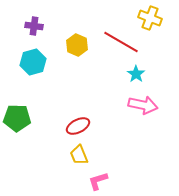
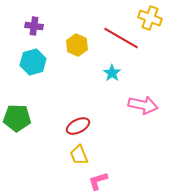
red line: moved 4 px up
cyan star: moved 24 px left, 1 px up
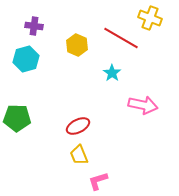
cyan hexagon: moved 7 px left, 3 px up
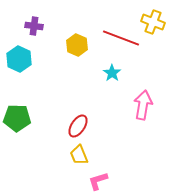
yellow cross: moved 3 px right, 4 px down
red line: rotated 9 degrees counterclockwise
cyan hexagon: moved 7 px left; rotated 20 degrees counterclockwise
pink arrow: rotated 92 degrees counterclockwise
red ellipse: rotated 30 degrees counterclockwise
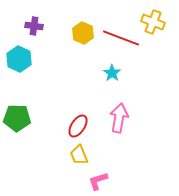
yellow hexagon: moved 6 px right, 12 px up
pink arrow: moved 24 px left, 13 px down
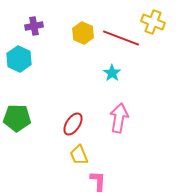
purple cross: rotated 18 degrees counterclockwise
red ellipse: moved 5 px left, 2 px up
pink L-shape: rotated 110 degrees clockwise
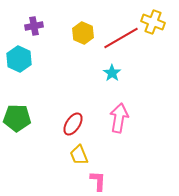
red line: rotated 51 degrees counterclockwise
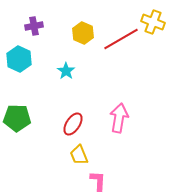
red line: moved 1 px down
cyan star: moved 46 px left, 2 px up
